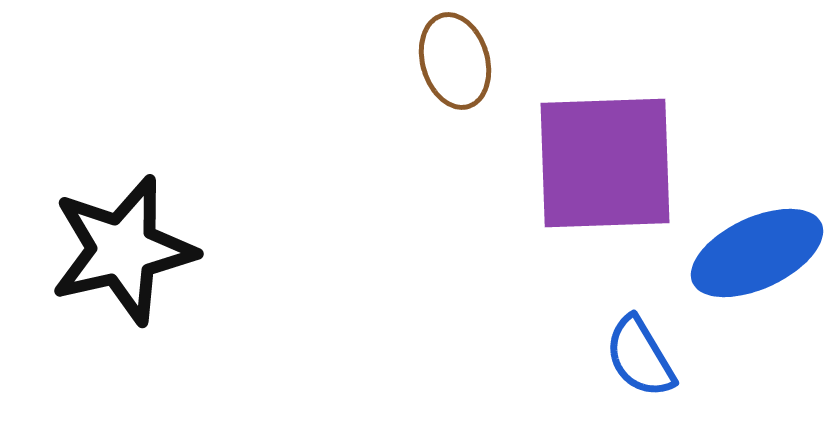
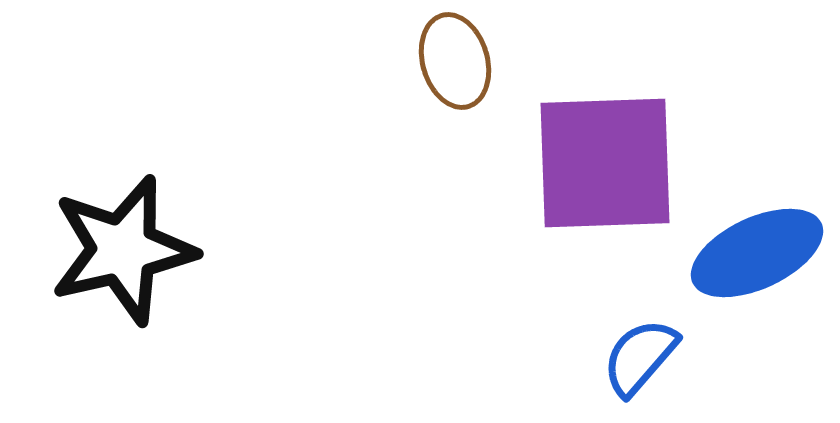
blue semicircle: rotated 72 degrees clockwise
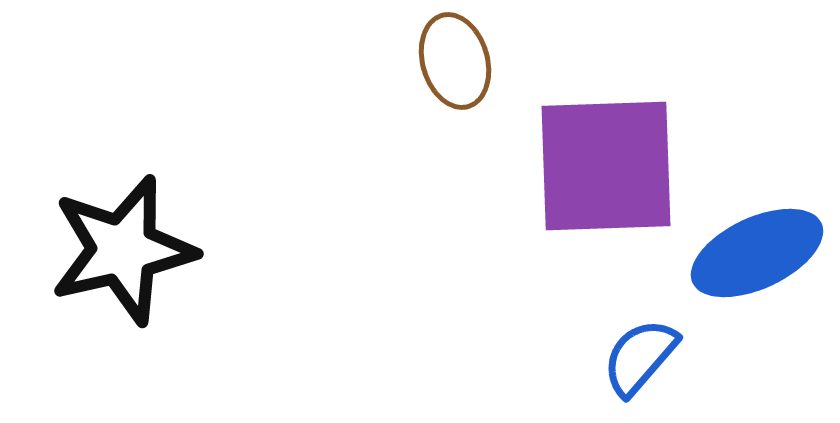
purple square: moved 1 px right, 3 px down
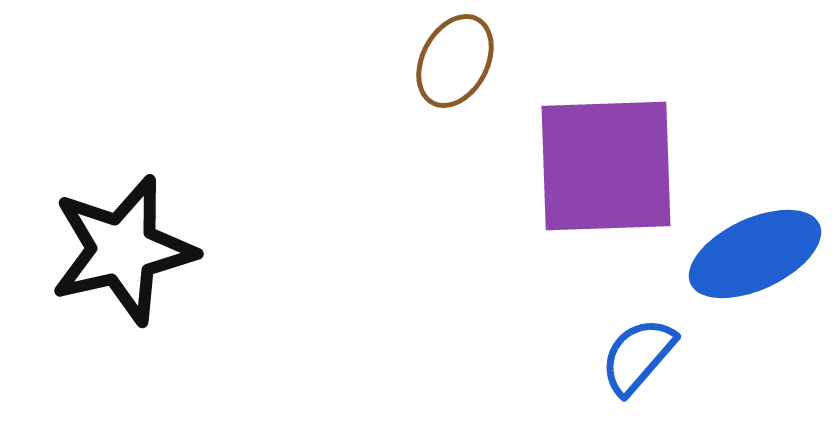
brown ellipse: rotated 44 degrees clockwise
blue ellipse: moved 2 px left, 1 px down
blue semicircle: moved 2 px left, 1 px up
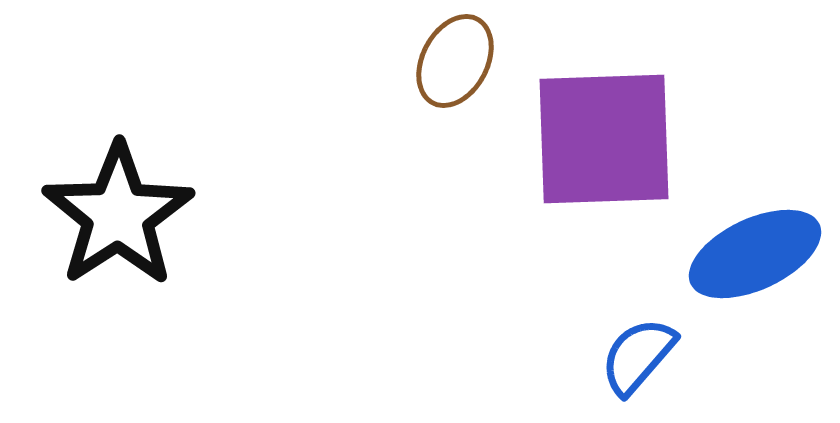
purple square: moved 2 px left, 27 px up
black star: moved 5 px left, 35 px up; rotated 20 degrees counterclockwise
